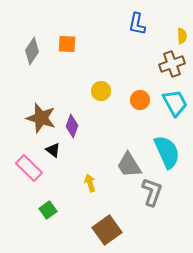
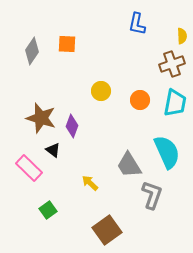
cyan trapezoid: rotated 40 degrees clockwise
yellow arrow: rotated 30 degrees counterclockwise
gray L-shape: moved 3 px down
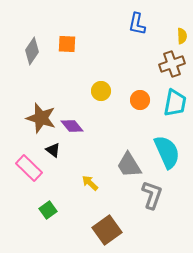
purple diamond: rotated 60 degrees counterclockwise
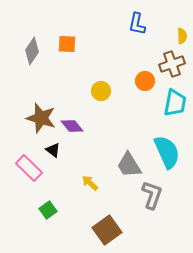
orange circle: moved 5 px right, 19 px up
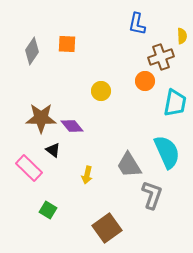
brown cross: moved 11 px left, 7 px up
brown star: rotated 16 degrees counterclockwise
yellow arrow: moved 3 px left, 8 px up; rotated 120 degrees counterclockwise
green square: rotated 24 degrees counterclockwise
brown square: moved 2 px up
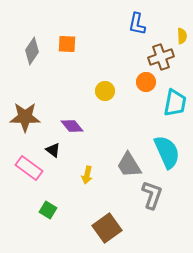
orange circle: moved 1 px right, 1 px down
yellow circle: moved 4 px right
brown star: moved 16 px left, 1 px up
pink rectangle: rotated 8 degrees counterclockwise
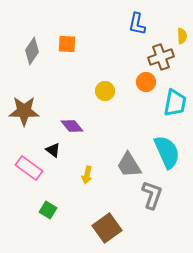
brown star: moved 1 px left, 6 px up
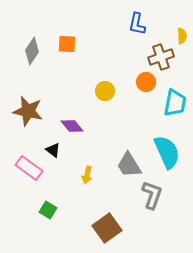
brown star: moved 4 px right; rotated 12 degrees clockwise
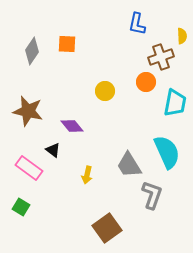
green square: moved 27 px left, 3 px up
